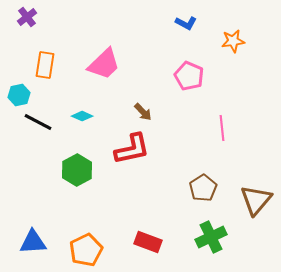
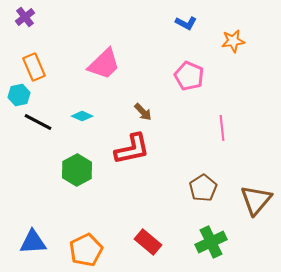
purple cross: moved 2 px left
orange rectangle: moved 11 px left, 2 px down; rotated 32 degrees counterclockwise
green cross: moved 5 px down
red rectangle: rotated 20 degrees clockwise
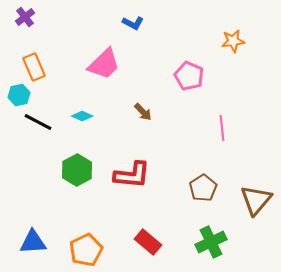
blue L-shape: moved 53 px left
red L-shape: moved 26 px down; rotated 18 degrees clockwise
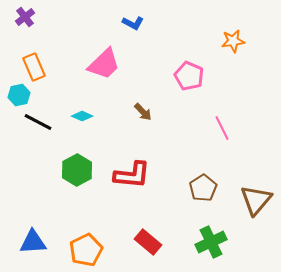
pink line: rotated 20 degrees counterclockwise
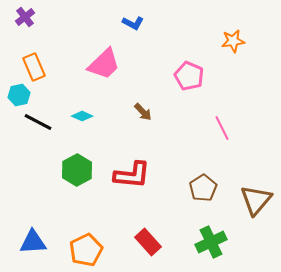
red rectangle: rotated 8 degrees clockwise
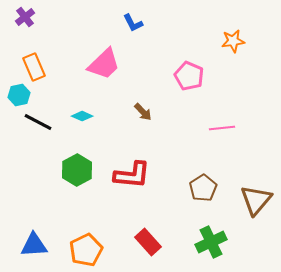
blue L-shape: rotated 35 degrees clockwise
pink line: rotated 70 degrees counterclockwise
blue triangle: moved 1 px right, 3 px down
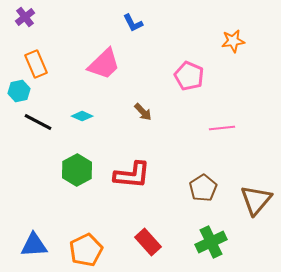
orange rectangle: moved 2 px right, 3 px up
cyan hexagon: moved 4 px up
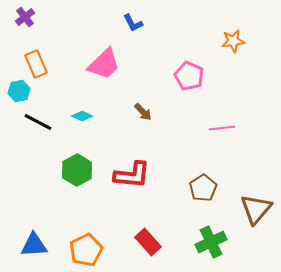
brown triangle: moved 9 px down
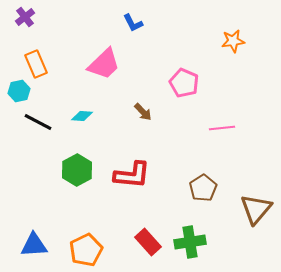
pink pentagon: moved 5 px left, 7 px down
cyan diamond: rotated 20 degrees counterclockwise
green cross: moved 21 px left; rotated 16 degrees clockwise
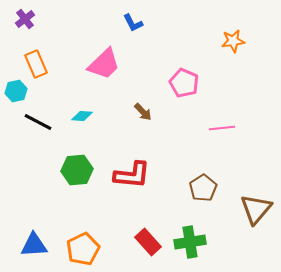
purple cross: moved 2 px down
cyan hexagon: moved 3 px left
green hexagon: rotated 24 degrees clockwise
orange pentagon: moved 3 px left, 1 px up
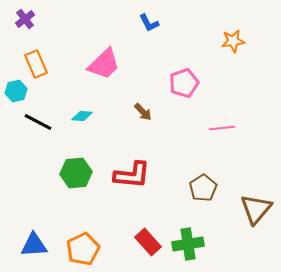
blue L-shape: moved 16 px right
pink pentagon: rotated 28 degrees clockwise
green hexagon: moved 1 px left, 3 px down
green cross: moved 2 px left, 2 px down
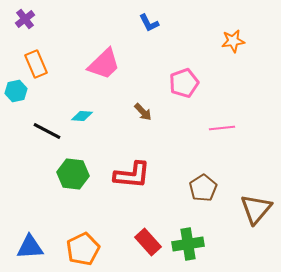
black line: moved 9 px right, 9 px down
green hexagon: moved 3 px left, 1 px down; rotated 12 degrees clockwise
blue triangle: moved 4 px left, 2 px down
